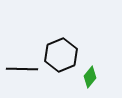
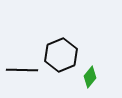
black line: moved 1 px down
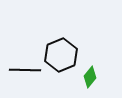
black line: moved 3 px right
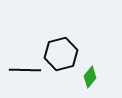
black hexagon: moved 1 px up; rotated 8 degrees clockwise
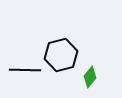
black hexagon: moved 1 px down
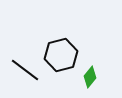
black line: rotated 36 degrees clockwise
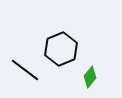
black hexagon: moved 6 px up; rotated 8 degrees counterclockwise
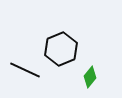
black line: rotated 12 degrees counterclockwise
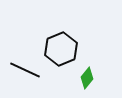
green diamond: moved 3 px left, 1 px down
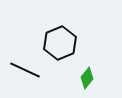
black hexagon: moved 1 px left, 6 px up
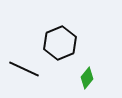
black line: moved 1 px left, 1 px up
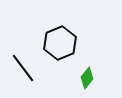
black line: moved 1 px left, 1 px up; rotated 28 degrees clockwise
